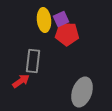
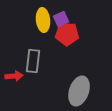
yellow ellipse: moved 1 px left
red arrow: moved 7 px left, 5 px up; rotated 30 degrees clockwise
gray ellipse: moved 3 px left, 1 px up
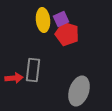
red pentagon: rotated 15 degrees clockwise
gray rectangle: moved 9 px down
red arrow: moved 2 px down
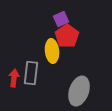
yellow ellipse: moved 9 px right, 31 px down
red pentagon: moved 2 px down; rotated 20 degrees clockwise
gray rectangle: moved 2 px left, 3 px down
red arrow: rotated 78 degrees counterclockwise
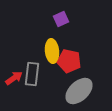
red pentagon: moved 2 px right, 25 px down; rotated 25 degrees counterclockwise
gray rectangle: moved 1 px right, 1 px down
red arrow: rotated 48 degrees clockwise
gray ellipse: rotated 28 degrees clockwise
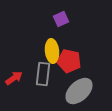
gray rectangle: moved 11 px right
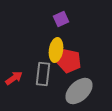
yellow ellipse: moved 4 px right, 1 px up; rotated 15 degrees clockwise
